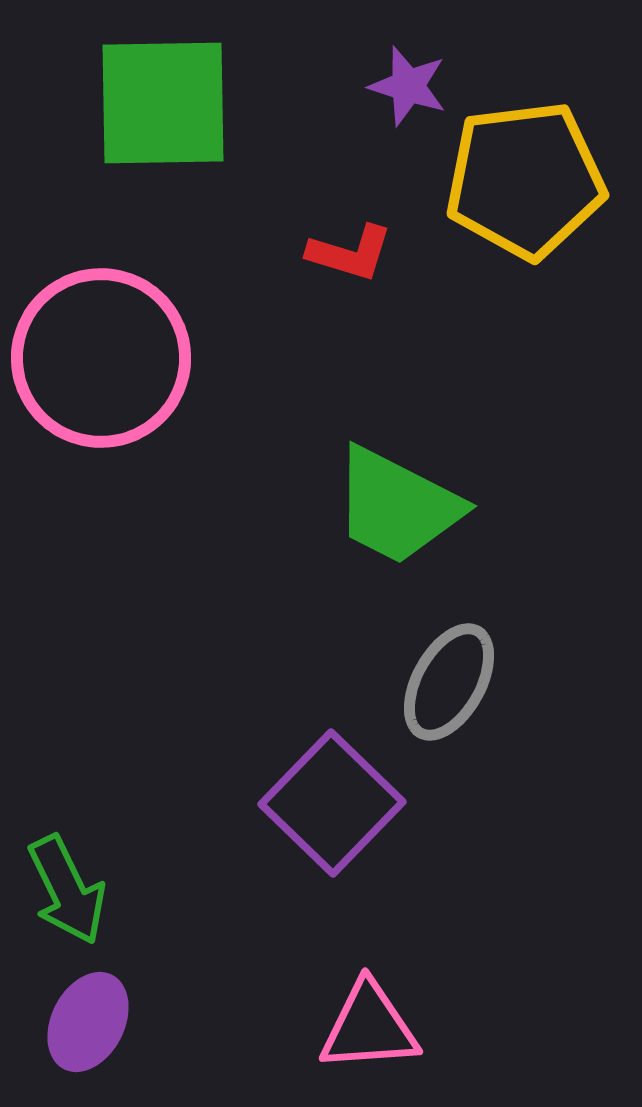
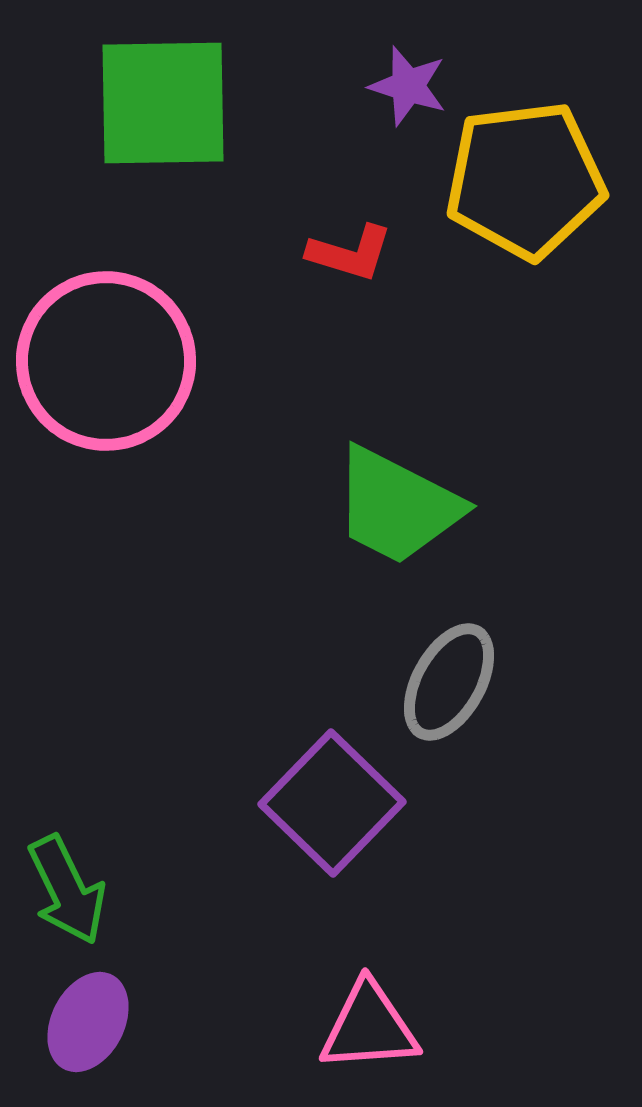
pink circle: moved 5 px right, 3 px down
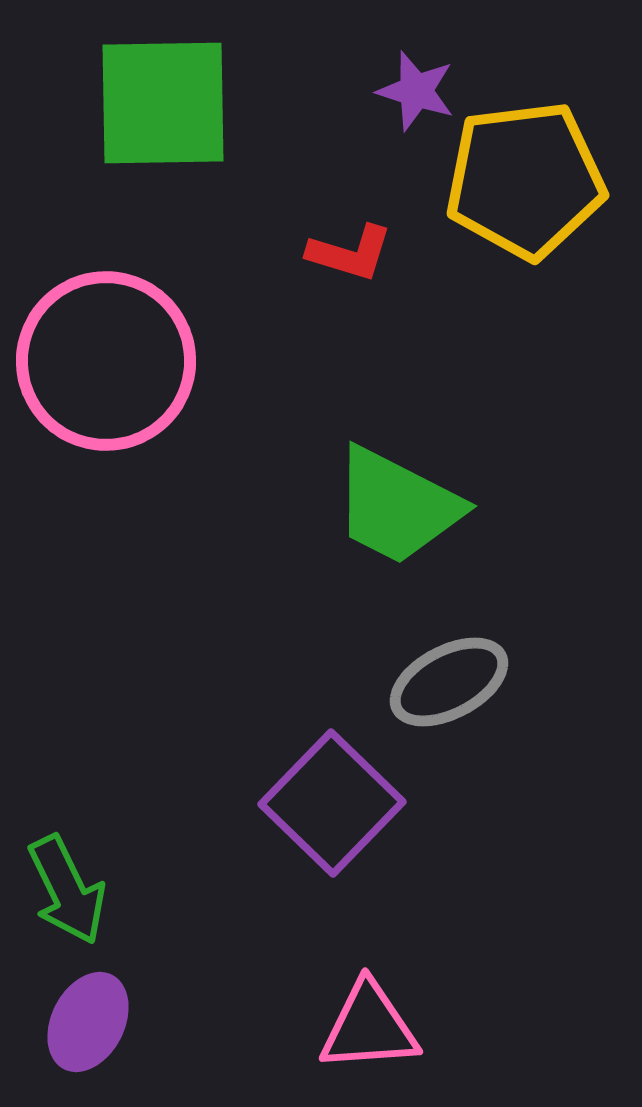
purple star: moved 8 px right, 5 px down
gray ellipse: rotated 33 degrees clockwise
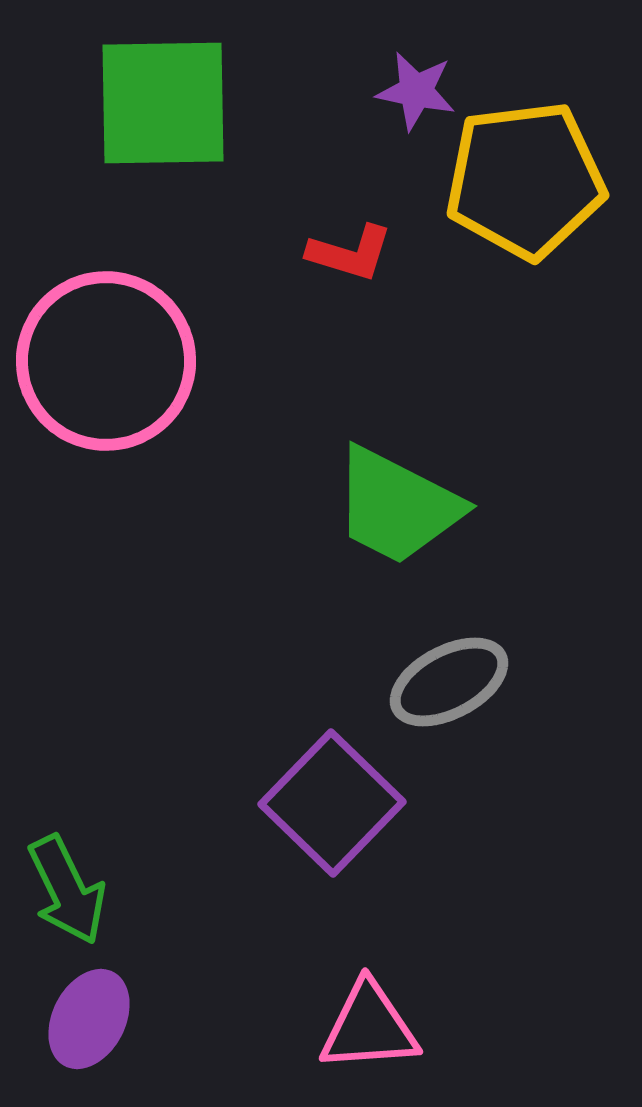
purple star: rotated 6 degrees counterclockwise
purple ellipse: moved 1 px right, 3 px up
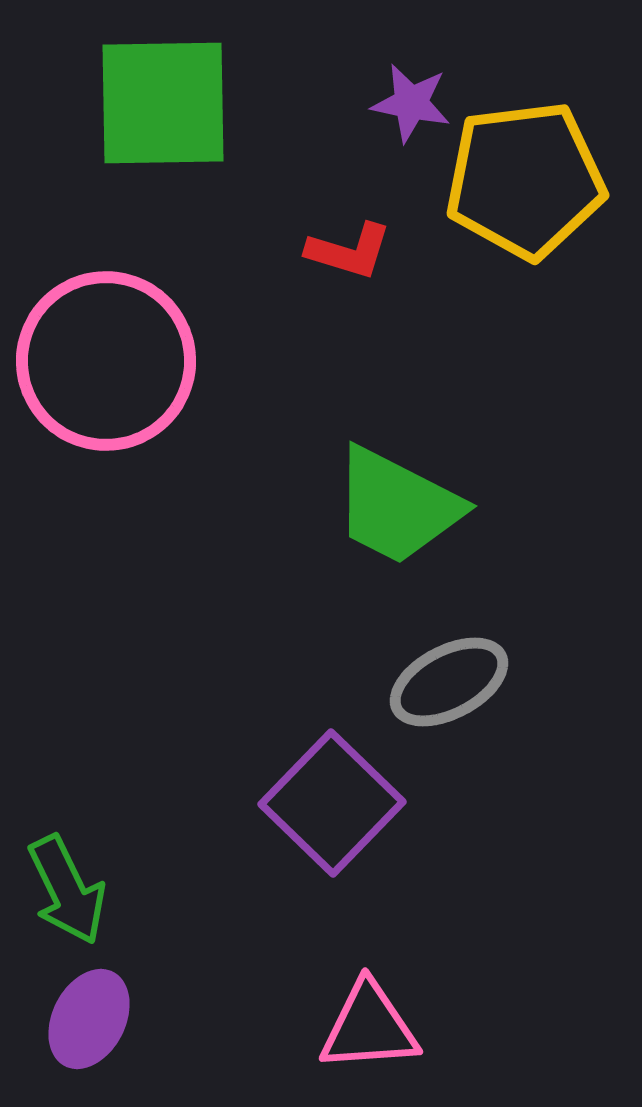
purple star: moved 5 px left, 12 px down
red L-shape: moved 1 px left, 2 px up
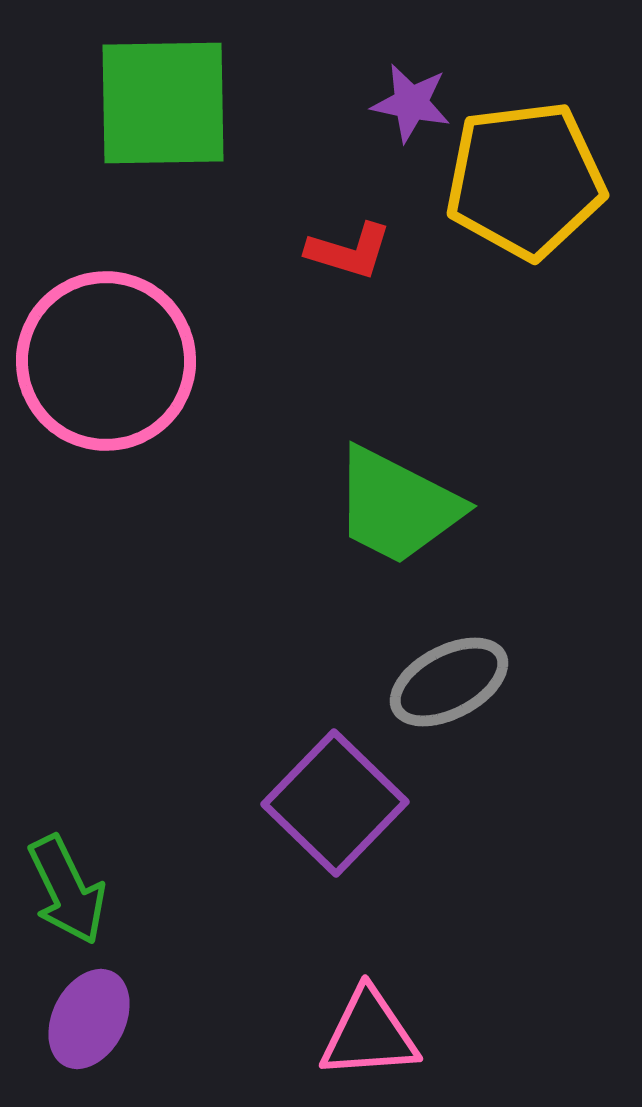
purple square: moved 3 px right
pink triangle: moved 7 px down
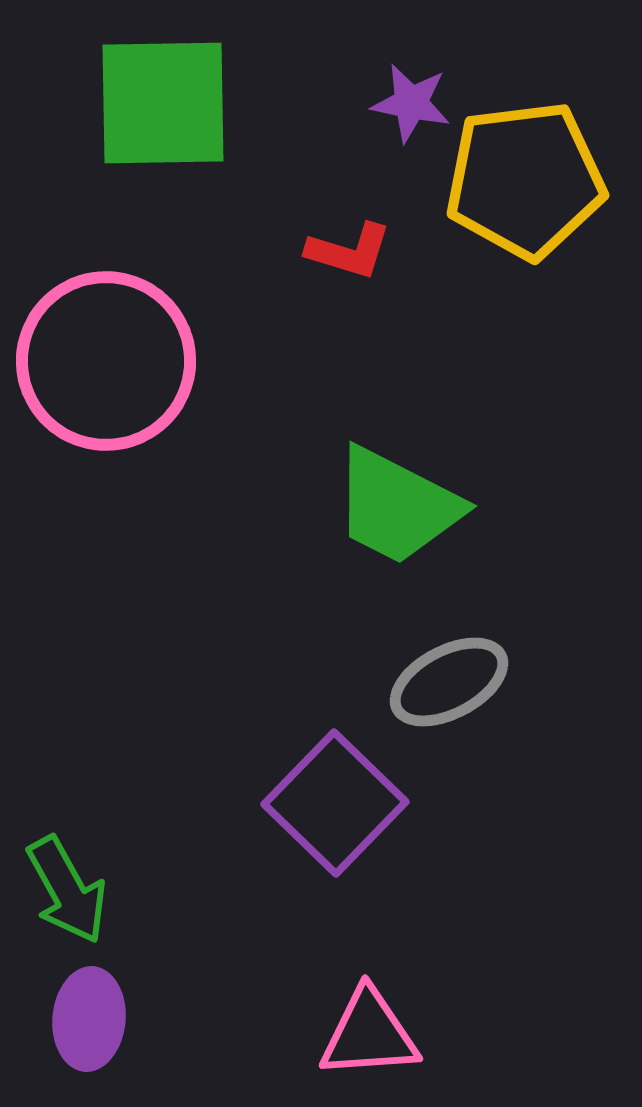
green arrow: rotated 3 degrees counterclockwise
purple ellipse: rotated 22 degrees counterclockwise
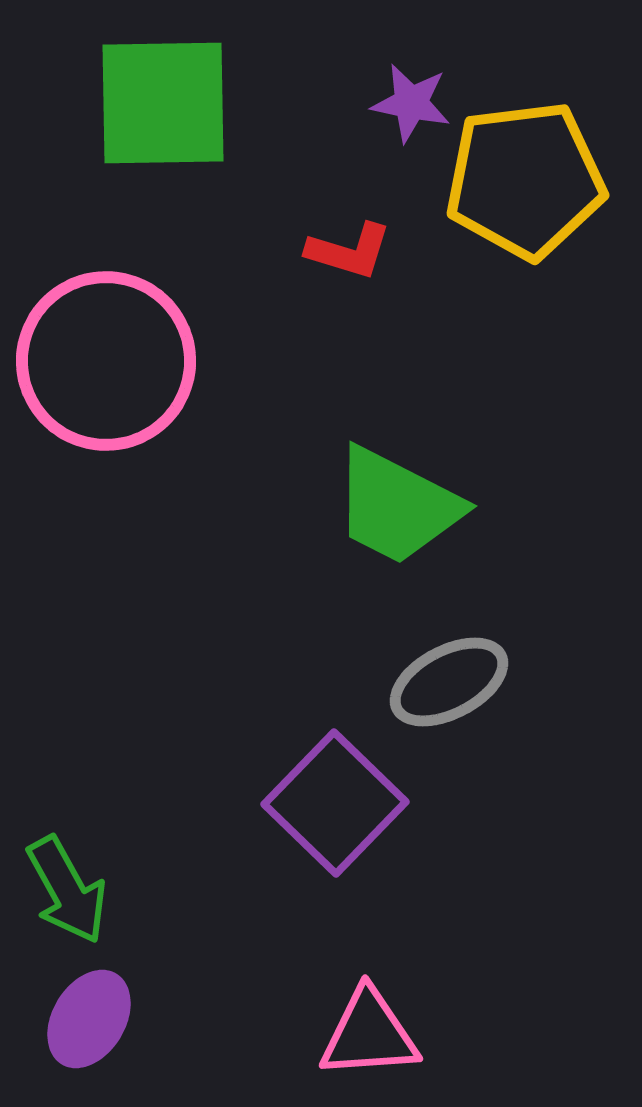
purple ellipse: rotated 26 degrees clockwise
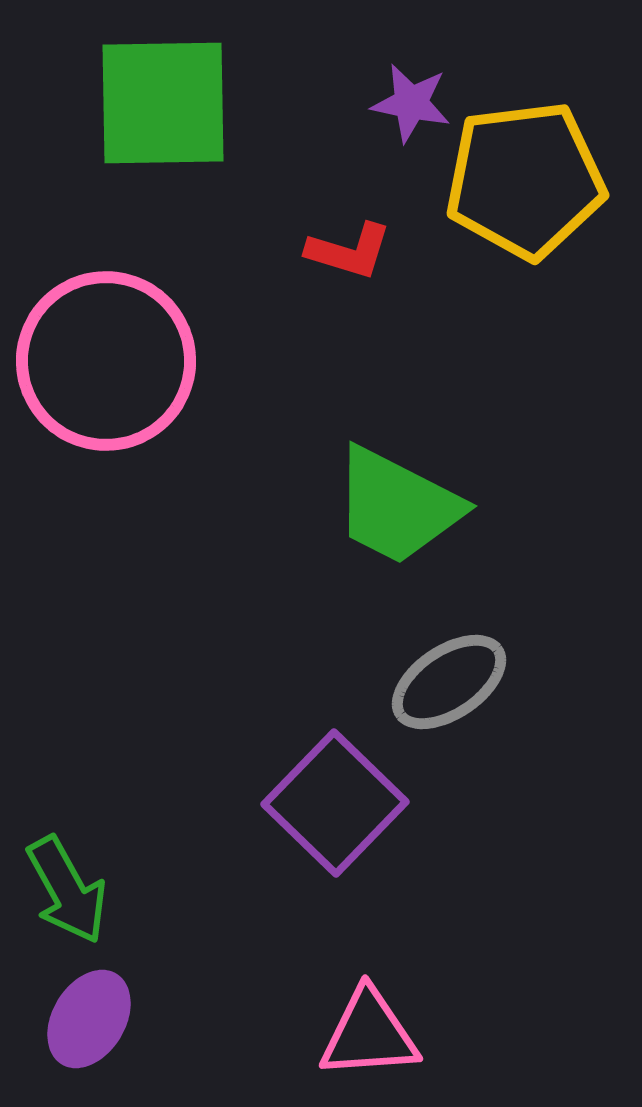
gray ellipse: rotated 6 degrees counterclockwise
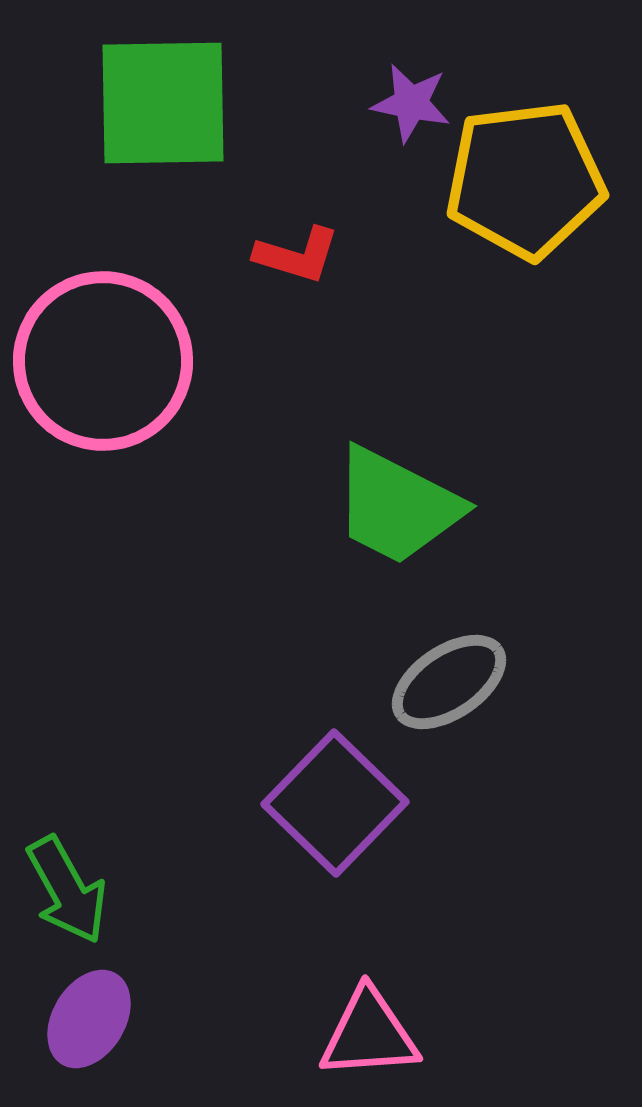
red L-shape: moved 52 px left, 4 px down
pink circle: moved 3 px left
